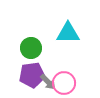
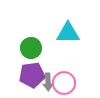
gray arrow: rotated 42 degrees clockwise
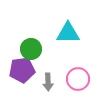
green circle: moved 1 px down
purple pentagon: moved 10 px left, 5 px up
pink circle: moved 14 px right, 4 px up
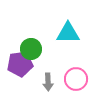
purple pentagon: moved 2 px left, 6 px up
pink circle: moved 2 px left
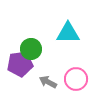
gray arrow: rotated 120 degrees clockwise
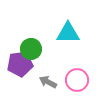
pink circle: moved 1 px right, 1 px down
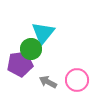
cyan triangle: moved 25 px left; rotated 50 degrees counterclockwise
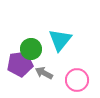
cyan triangle: moved 17 px right, 7 px down
gray arrow: moved 4 px left, 9 px up
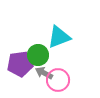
cyan triangle: moved 1 px left, 3 px up; rotated 30 degrees clockwise
green circle: moved 7 px right, 6 px down
pink circle: moved 19 px left
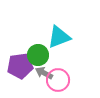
purple pentagon: moved 2 px down
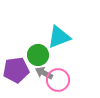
purple pentagon: moved 4 px left, 4 px down
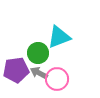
green circle: moved 2 px up
gray arrow: moved 5 px left
pink circle: moved 1 px left, 1 px up
